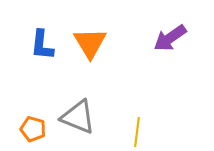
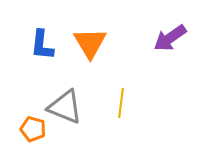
gray triangle: moved 13 px left, 10 px up
yellow line: moved 16 px left, 29 px up
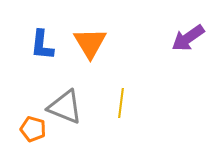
purple arrow: moved 18 px right
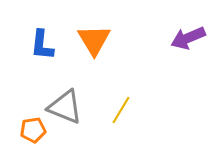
purple arrow: rotated 12 degrees clockwise
orange triangle: moved 4 px right, 3 px up
yellow line: moved 7 px down; rotated 24 degrees clockwise
orange pentagon: moved 1 px down; rotated 25 degrees counterclockwise
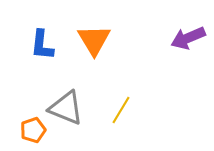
gray triangle: moved 1 px right, 1 px down
orange pentagon: rotated 10 degrees counterclockwise
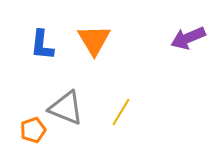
yellow line: moved 2 px down
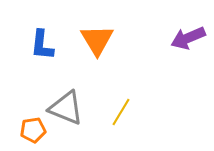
orange triangle: moved 3 px right
orange pentagon: rotated 10 degrees clockwise
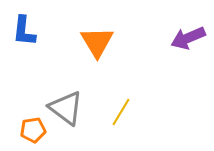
orange triangle: moved 2 px down
blue L-shape: moved 18 px left, 14 px up
gray triangle: rotated 15 degrees clockwise
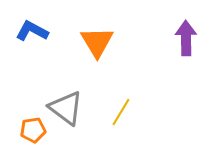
blue L-shape: moved 8 px right; rotated 112 degrees clockwise
purple arrow: moved 2 px left; rotated 112 degrees clockwise
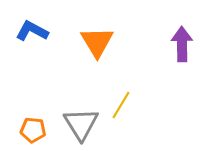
purple arrow: moved 4 px left, 6 px down
gray triangle: moved 15 px right, 16 px down; rotated 21 degrees clockwise
yellow line: moved 7 px up
orange pentagon: rotated 15 degrees clockwise
